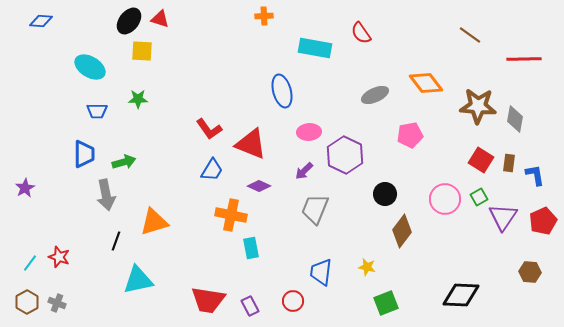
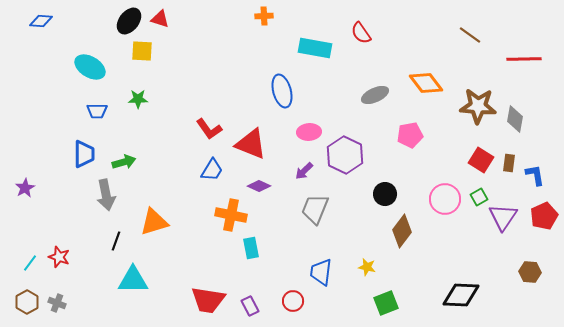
red pentagon at (543, 221): moved 1 px right, 5 px up
cyan triangle at (138, 280): moved 5 px left; rotated 12 degrees clockwise
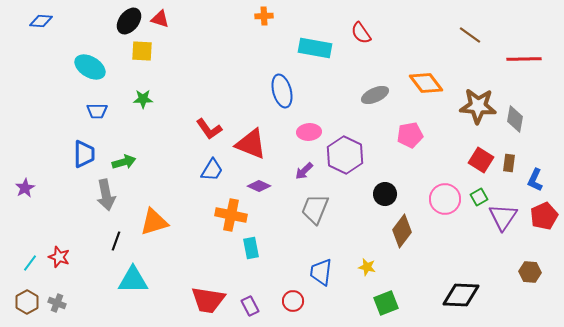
green star at (138, 99): moved 5 px right
blue L-shape at (535, 175): moved 5 px down; rotated 145 degrees counterclockwise
